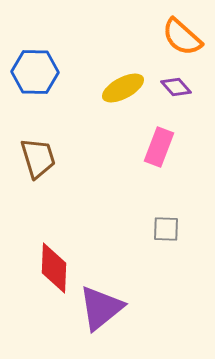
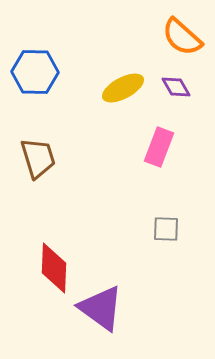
purple diamond: rotated 12 degrees clockwise
purple triangle: rotated 45 degrees counterclockwise
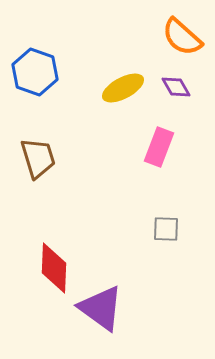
blue hexagon: rotated 18 degrees clockwise
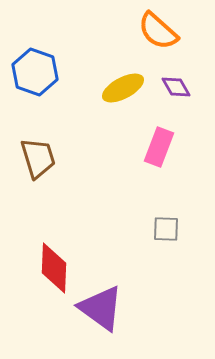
orange semicircle: moved 24 px left, 6 px up
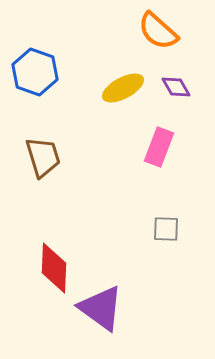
brown trapezoid: moved 5 px right, 1 px up
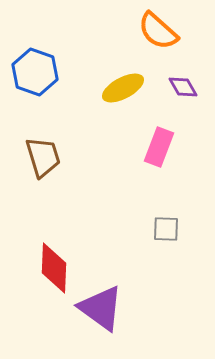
purple diamond: moved 7 px right
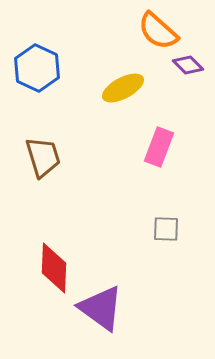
blue hexagon: moved 2 px right, 4 px up; rotated 6 degrees clockwise
purple diamond: moved 5 px right, 22 px up; rotated 16 degrees counterclockwise
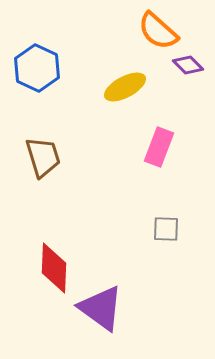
yellow ellipse: moved 2 px right, 1 px up
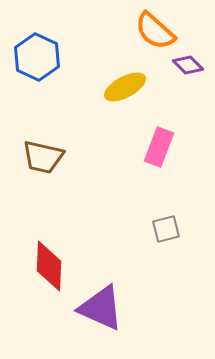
orange semicircle: moved 3 px left
blue hexagon: moved 11 px up
brown trapezoid: rotated 120 degrees clockwise
gray square: rotated 16 degrees counterclockwise
red diamond: moved 5 px left, 2 px up
purple triangle: rotated 12 degrees counterclockwise
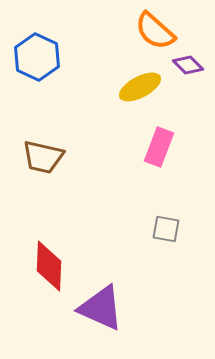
yellow ellipse: moved 15 px right
gray square: rotated 24 degrees clockwise
